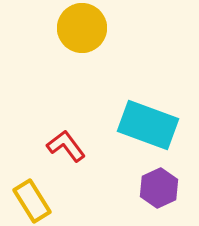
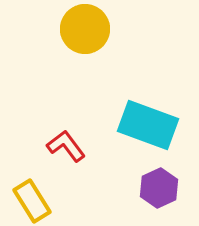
yellow circle: moved 3 px right, 1 px down
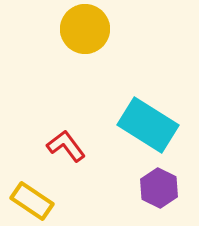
cyan rectangle: rotated 12 degrees clockwise
purple hexagon: rotated 9 degrees counterclockwise
yellow rectangle: rotated 24 degrees counterclockwise
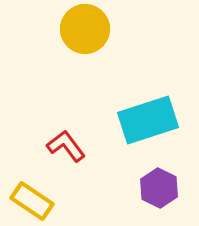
cyan rectangle: moved 5 px up; rotated 50 degrees counterclockwise
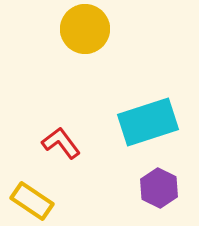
cyan rectangle: moved 2 px down
red L-shape: moved 5 px left, 3 px up
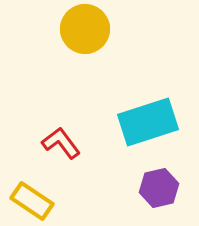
purple hexagon: rotated 21 degrees clockwise
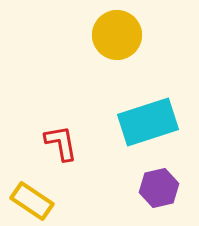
yellow circle: moved 32 px right, 6 px down
red L-shape: rotated 27 degrees clockwise
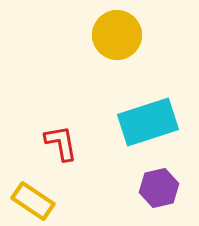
yellow rectangle: moved 1 px right
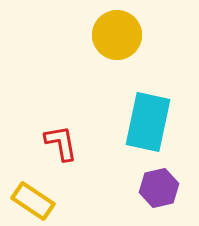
cyan rectangle: rotated 60 degrees counterclockwise
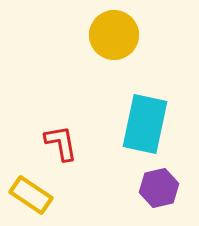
yellow circle: moved 3 px left
cyan rectangle: moved 3 px left, 2 px down
yellow rectangle: moved 2 px left, 6 px up
